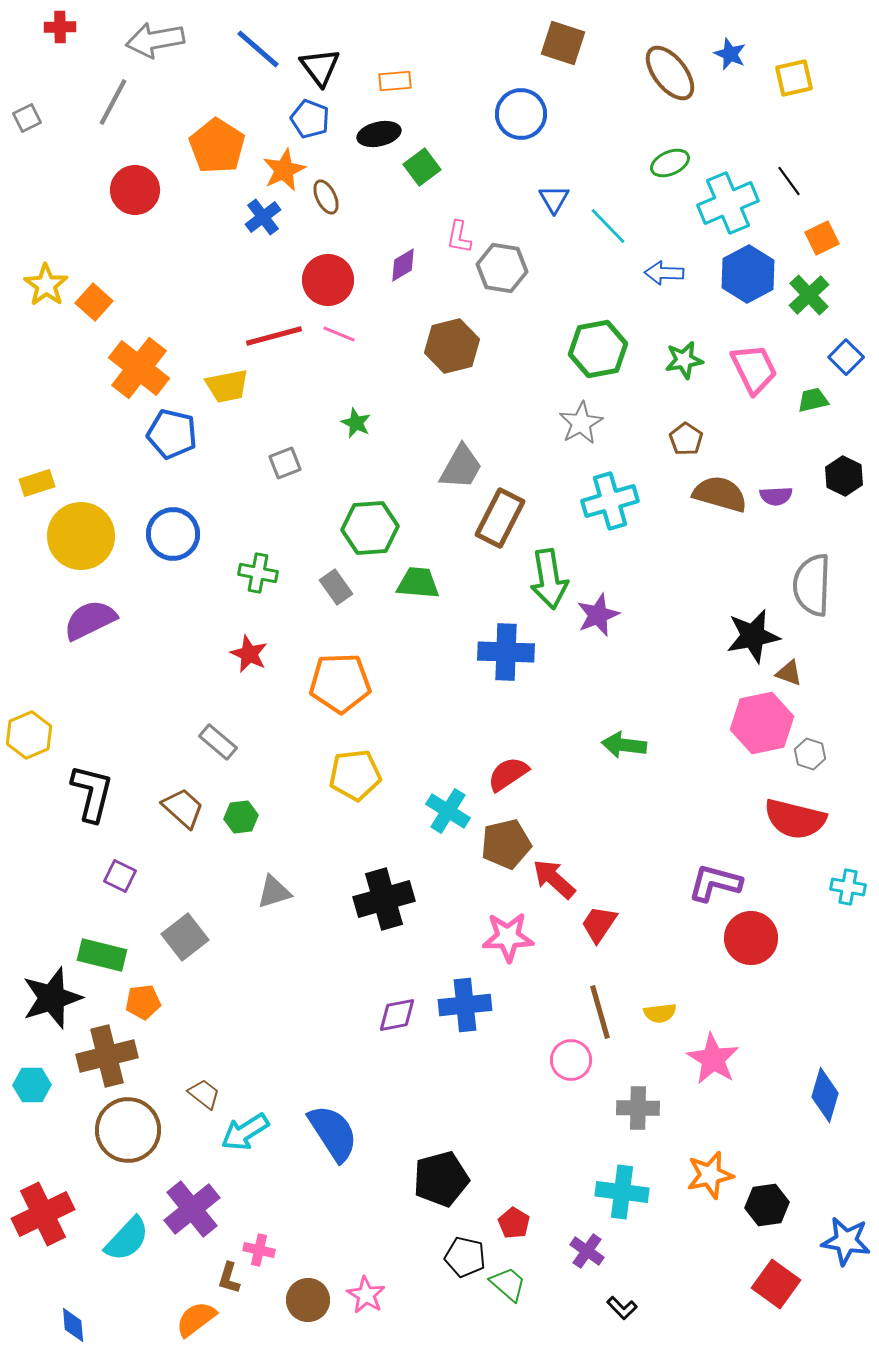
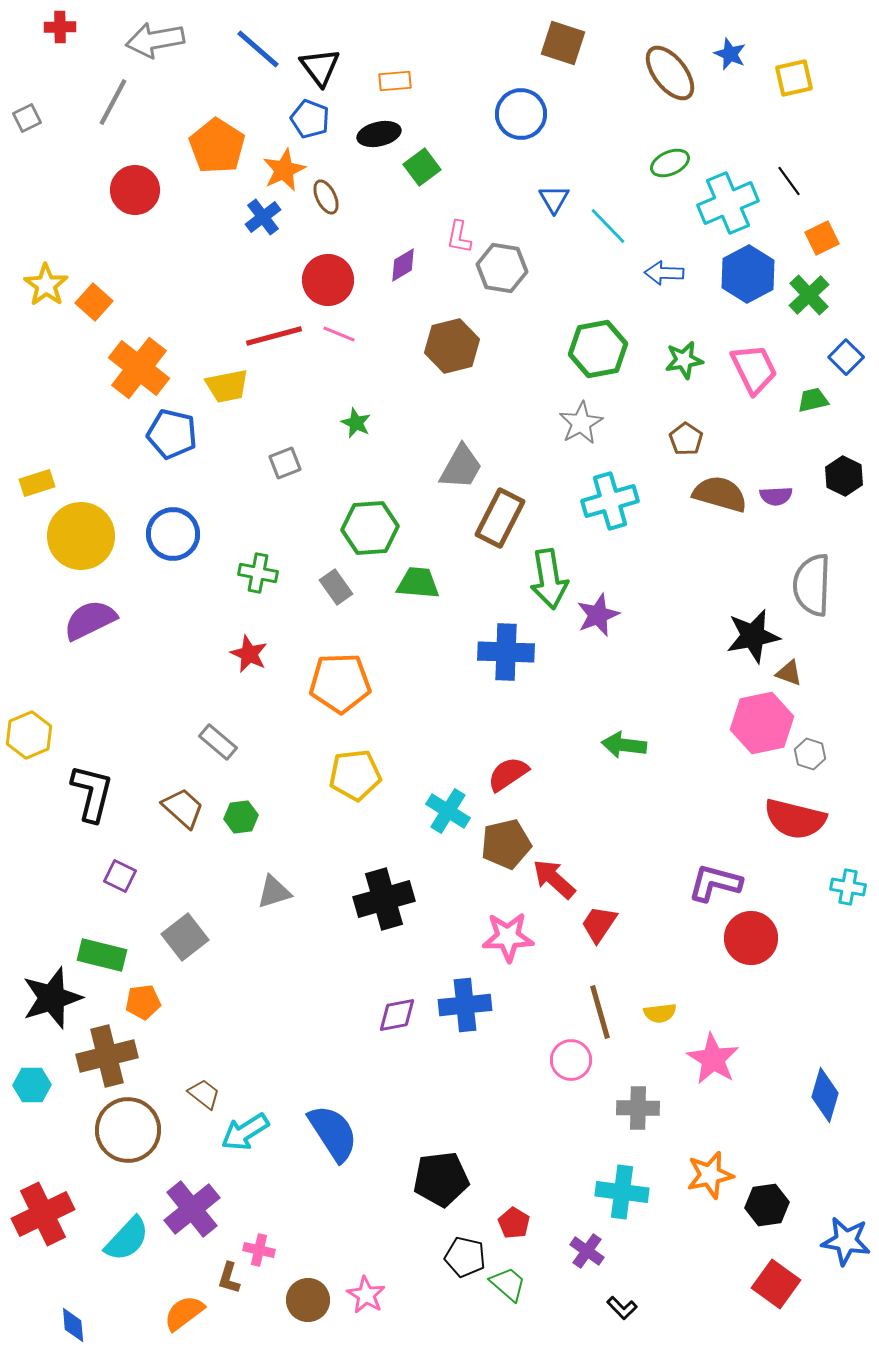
black pentagon at (441, 1179): rotated 8 degrees clockwise
orange semicircle at (196, 1319): moved 12 px left, 6 px up
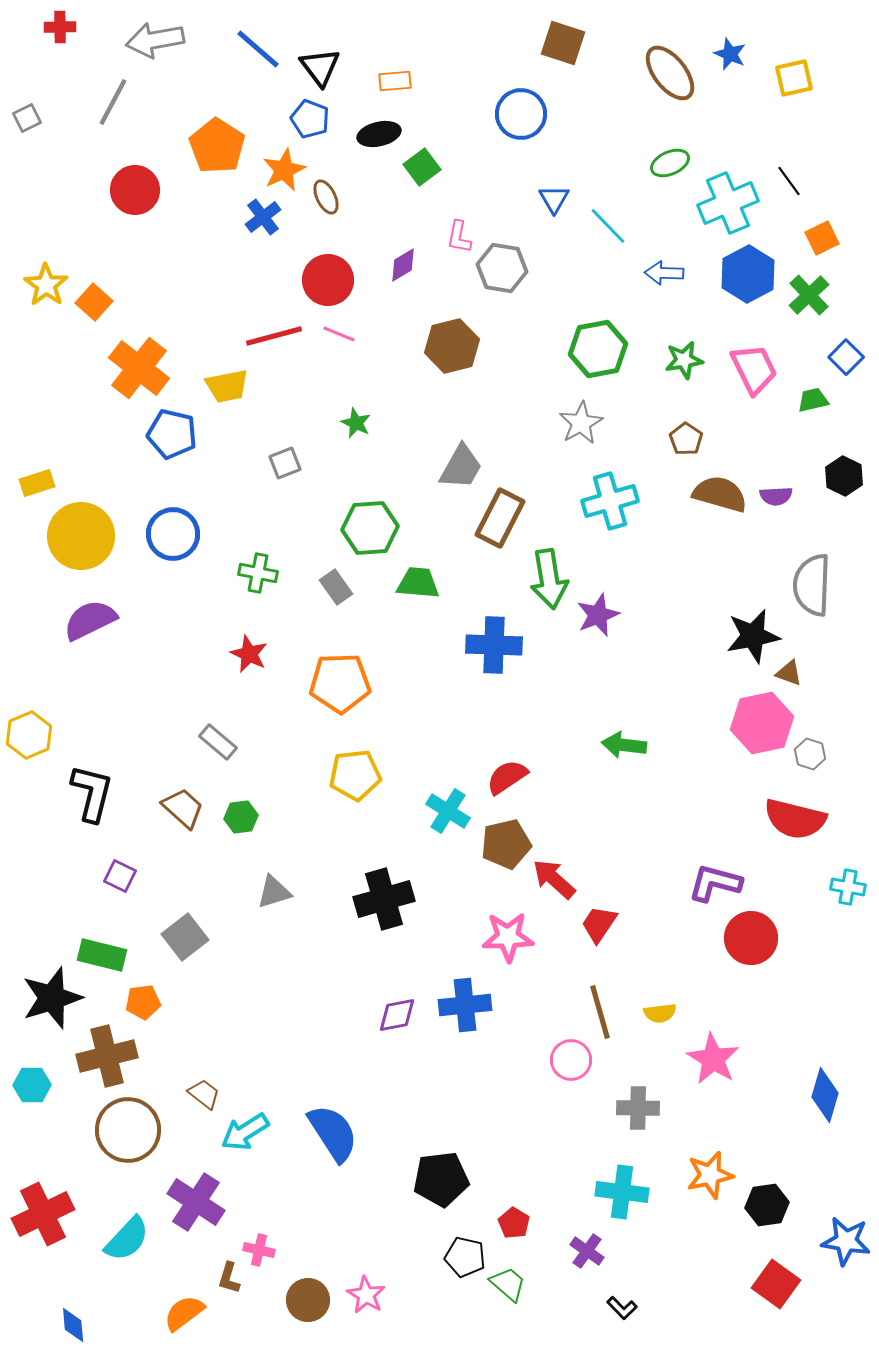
blue cross at (506, 652): moved 12 px left, 7 px up
red semicircle at (508, 774): moved 1 px left, 3 px down
purple cross at (192, 1209): moved 4 px right, 7 px up; rotated 18 degrees counterclockwise
